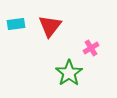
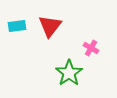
cyan rectangle: moved 1 px right, 2 px down
pink cross: rotated 28 degrees counterclockwise
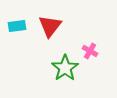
pink cross: moved 1 px left, 3 px down
green star: moved 4 px left, 5 px up
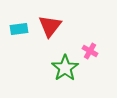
cyan rectangle: moved 2 px right, 3 px down
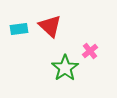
red triangle: rotated 25 degrees counterclockwise
pink cross: rotated 21 degrees clockwise
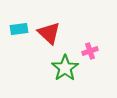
red triangle: moved 1 px left, 7 px down
pink cross: rotated 21 degrees clockwise
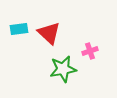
green star: moved 2 px left, 1 px down; rotated 24 degrees clockwise
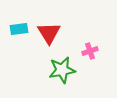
red triangle: rotated 15 degrees clockwise
green star: moved 1 px left, 1 px down
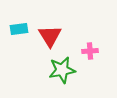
red triangle: moved 1 px right, 3 px down
pink cross: rotated 14 degrees clockwise
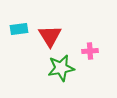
green star: moved 1 px left, 2 px up
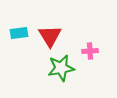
cyan rectangle: moved 4 px down
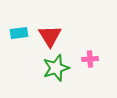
pink cross: moved 8 px down
green star: moved 5 px left; rotated 8 degrees counterclockwise
